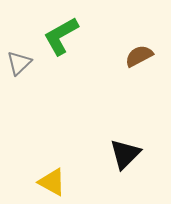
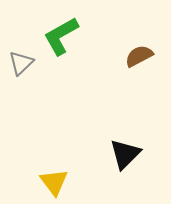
gray triangle: moved 2 px right
yellow triangle: moved 2 px right; rotated 24 degrees clockwise
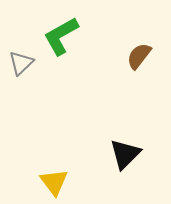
brown semicircle: rotated 24 degrees counterclockwise
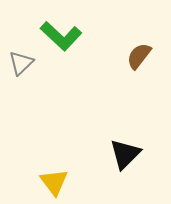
green L-shape: rotated 108 degrees counterclockwise
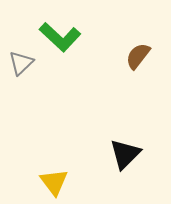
green L-shape: moved 1 px left, 1 px down
brown semicircle: moved 1 px left
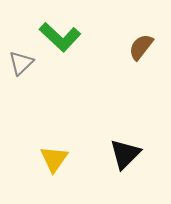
brown semicircle: moved 3 px right, 9 px up
yellow triangle: moved 23 px up; rotated 12 degrees clockwise
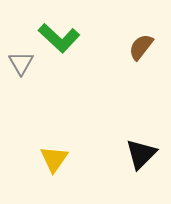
green L-shape: moved 1 px left, 1 px down
gray triangle: rotated 16 degrees counterclockwise
black triangle: moved 16 px right
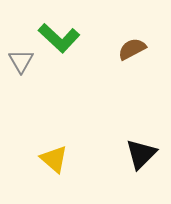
brown semicircle: moved 9 px left, 2 px down; rotated 24 degrees clockwise
gray triangle: moved 2 px up
yellow triangle: rotated 24 degrees counterclockwise
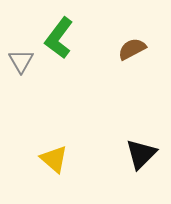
green L-shape: rotated 84 degrees clockwise
